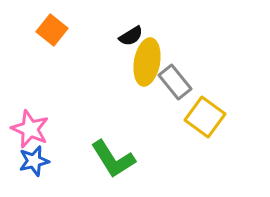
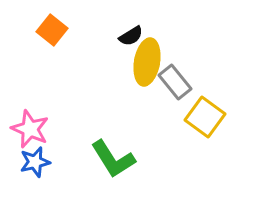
blue star: moved 1 px right, 1 px down
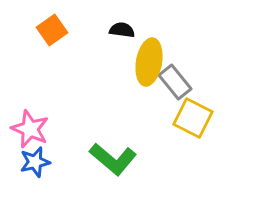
orange square: rotated 16 degrees clockwise
black semicircle: moved 9 px left, 6 px up; rotated 140 degrees counterclockwise
yellow ellipse: moved 2 px right
yellow square: moved 12 px left, 1 px down; rotated 9 degrees counterclockwise
green L-shape: rotated 18 degrees counterclockwise
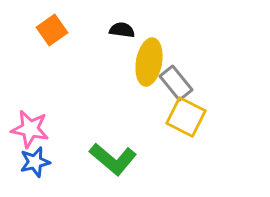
gray rectangle: moved 1 px right, 1 px down
yellow square: moved 7 px left, 1 px up
pink star: rotated 12 degrees counterclockwise
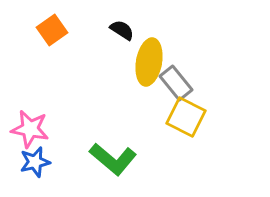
black semicircle: rotated 25 degrees clockwise
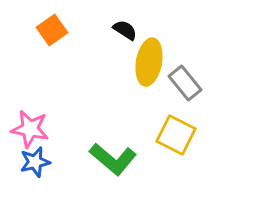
black semicircle: moved 3 px right
gray rectangle: moved 9 px right
yellow square: moved 10 px left, 18 px down
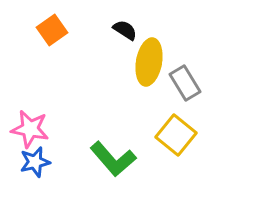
gray rectangle: rotated 8 degrees clockwise
yellow square: rotated 12 degrees clockwise
green L-shape: rotated 9 degrees clockwise
